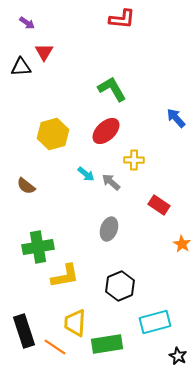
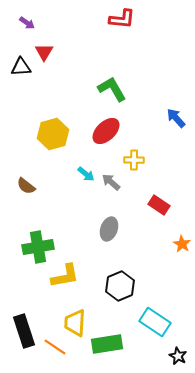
cyan rectangle: rotated 48 degrees clockwise
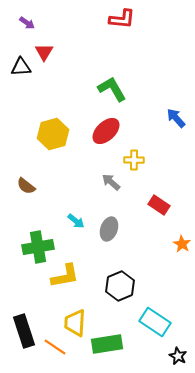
cyan arrow: moved 10 px left, 47 px down
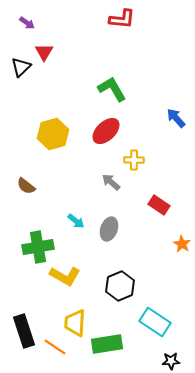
black triangle: rotated 40 degrees counterclockwise
yellow L-shape: rotated 40 degrees clockwise
black star: moved 7 px left, 5 px down; rotated 30 degrees counterclockwise
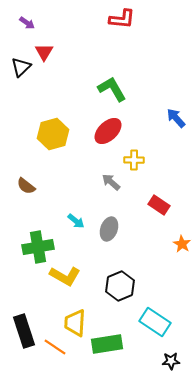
red ellipse: moved 2 px right
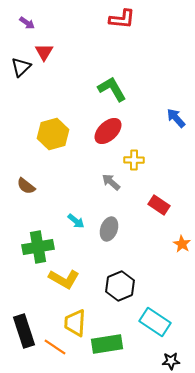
yellow L-shape: moved 1 px left, 3 px down
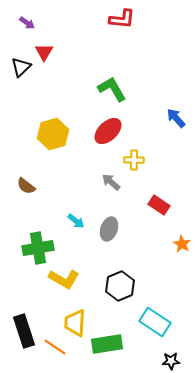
green cross: moved 1 px down
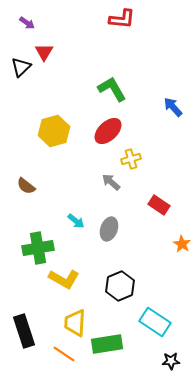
blue arrow: moved 3 px left, 11 px up
yellow hexagon: moved 1 px right, 3 px up
yellow cross: moved 3 px left, 1 px up; rotated 18 degrees counterclockwise
orange line: moved 9 px right, 7 px down
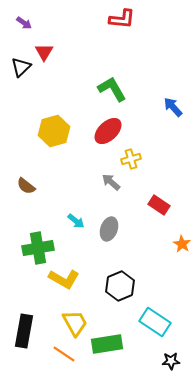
purple arrow: moved 3 px left
yellow trapezoid: rotated 148 degrees clockwise
black rectangle: rotated 28 degrees clockwise
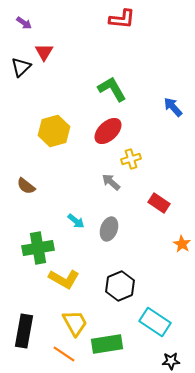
red rectangle: moved 2 px up
